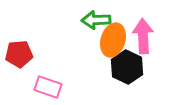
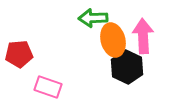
green arrow: moved 3 px left, 2 px up
orange ellipse: rotated 32 degrees counterclockwise
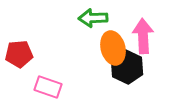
orange ellipse: moved 8 px down
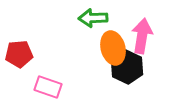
pink arrow: moved 1 px left; rotated 12 degrees clockwise
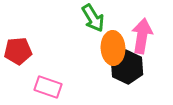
green arrow: rotated 120 degrees counterclockwise
orange ellipse: rotated 12 degrees clockwise
red pentagon: moved 1 px left, 3 px up
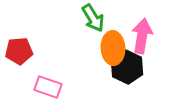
red pentagon: moved 1 px right
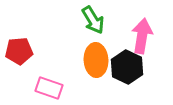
green arrow: moved 2 px down
orange ellipse: moved 17 px left, 12 px down
pink rectangle: moved 1 px right, 1 px down
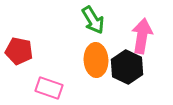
red pentagon: rotated 16 degrees clockwise
